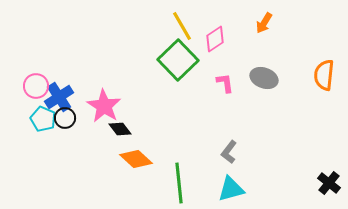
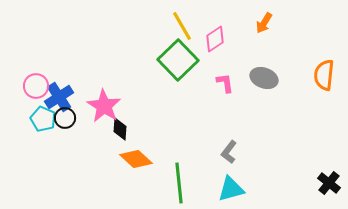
black diamond: rotated 40 degrees clockwise
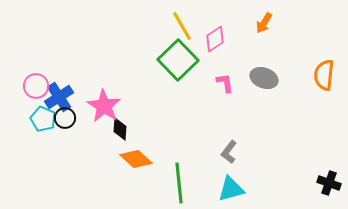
black cross: rotated 20 degrees counterclockwise
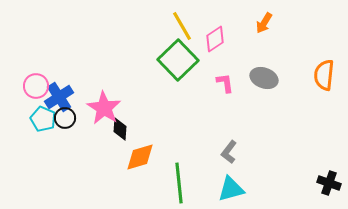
pink star: moved 2 px down
orange diamond: moved 4 px right, 2 px up; rotated 60 degrees counterclockwise
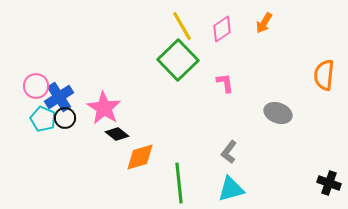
pink diamond: moved 7 px right, 10 px up
gray ellipse: moved 14 px right, 35 px down
black diamond: moved 3 px left, 5 px down; rotated 55 degrees counterclockwise
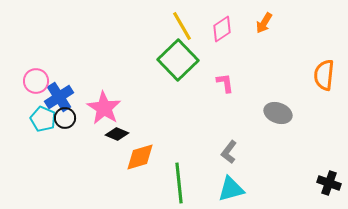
pink circle: moved 5 px up
black diamond: rotated 15 degrees counterclockwise
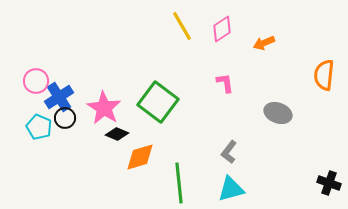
orange arrow: moved 20 px down; rotated 35 degrees clockwise
green square: moved 20 px left, 42 px down; rotated 9 degrees counterclockwise
cyan pentagon: moved 4 px left, 8 px down
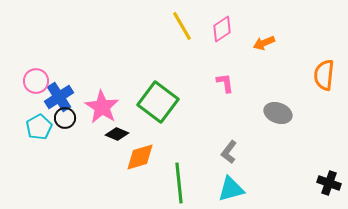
pink star: moved 2 px left, 1 px up
cyan pentagon: rotated 20 degrees clockwise
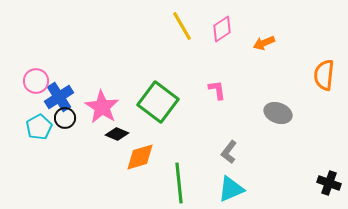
pink L-shape: moved 8 px left, 7 px down
cyan triangle: rotated 8 degrees counterclockwise
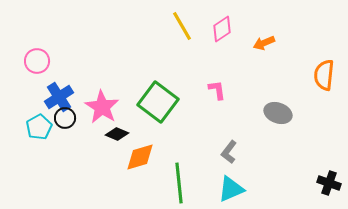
pink circle: moved 1 px right, 20 px up
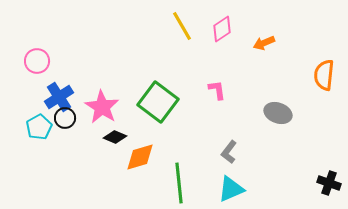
black diamond: moved 2 px left, 3 px down
